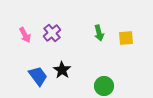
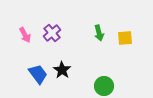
yellow square: moved 1 px left
blue trapezoid: moved 2 px up
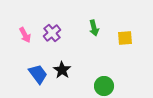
green arrow: moved 5 px left, 5 px up
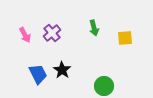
blue trapezoid: rotated 10 degrees clockwise
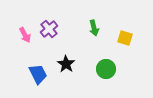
purple cross: moved 3 px left, 4 px up
yellow square: rotated 21 degrees clockwise
black star: moved 4 px right, 6 px up
green circle: moved 2 px right, 17 px up
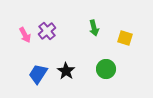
purple cross: moved 2 px left, 2 px down
black star: moved 7 px down
blue trapezoid: rotated 120 degrees counterclockwise
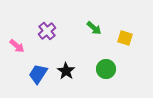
green arrow: rotated 35 degrees counterclockwise
pink arrow: moved 8 px left, 11 px down; rotated 21 degrees counterclockwise
